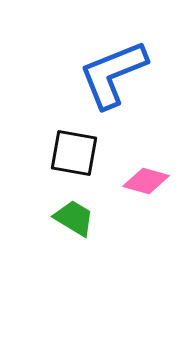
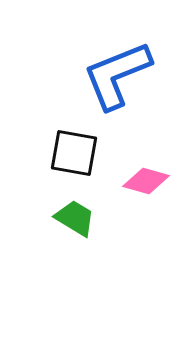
blue L-shape: moved 4 px right, 1 px down
green trapezoid: moved 1 px right
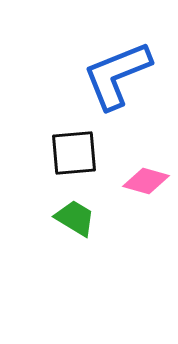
black square: rotated 15 degrees counterclockwise
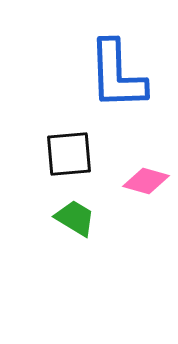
blue L-shape: rotated 70 degrees counterclockwise
black square: moved 5 px left, 1 px down
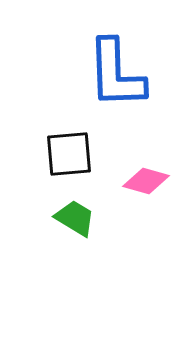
blue L-shape: moved 1 px left, 1 px up
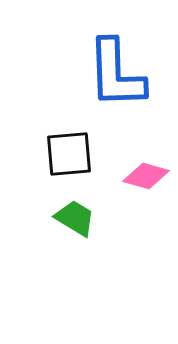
pink diamond: moved 5 px up
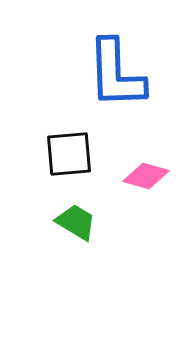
green trapezoid: moved 1 px right, 4 px down
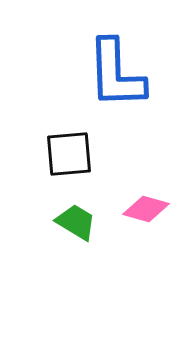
pink diamond: moved 33 px down
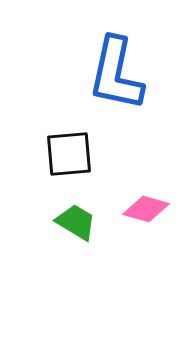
blue L-shape: rotated 14 degrees clockwise
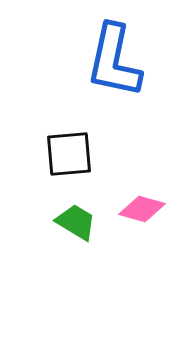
blue L-shape: moved 2 px left, 13 px up
pink diamond: moved 4 px left
